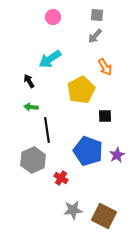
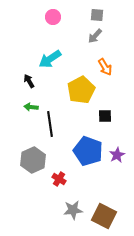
black line: moved 3 px right, 6 px up
red cross: moved 2 px left, 1 px down
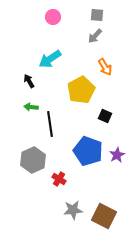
black square: rotated 24 degrees clockwise
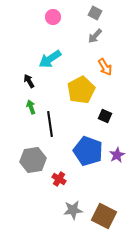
gray square: moved 2 px left, 2 px up; rotated 24 degrees clockwise
green arrow: rotated 64 degrees clockwise
gray hexagon: rotated 15 degrees clockwise
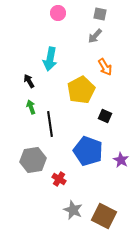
gray square: moved 5 px right, 1 px down; rotated 16 degrees counterclockwise
pink circle: moved 5 px right, 4 px up
cyan arrow: rotated 45 degrees counterclockwise
purple star: moved 4 px right, 5 px down; rotated 14 degrees counterclockwise
gray star: rotated 30 degrees clockwise
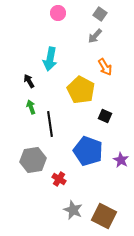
gray square: rotated 24 degrees clockwise
yellow pentagon: rotated 16 degrees counterclockwise
